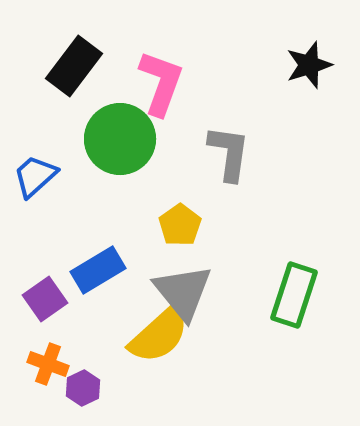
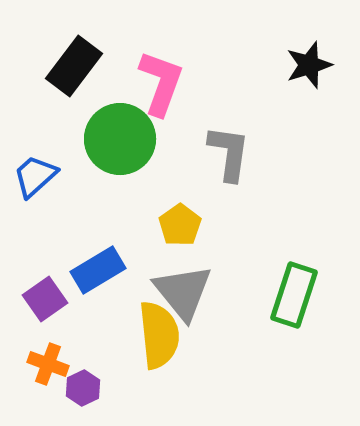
yellow semicircle: rotated 54 degrees counterclockwise
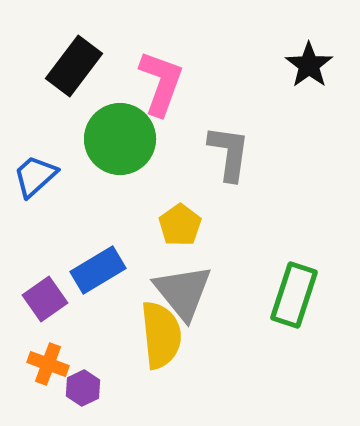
black star: rotated 18 degrees counterclockwise
yellow semicircle: moved 2 px right
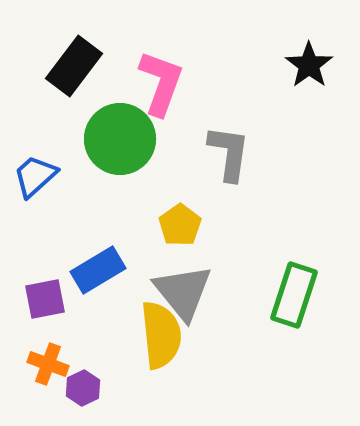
purple square: rotated 24 degrees clockwise
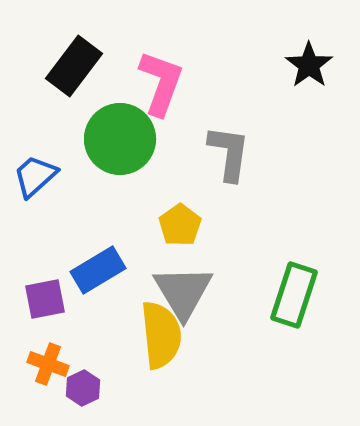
gray triangle: rotated 8 degrees clockwise
